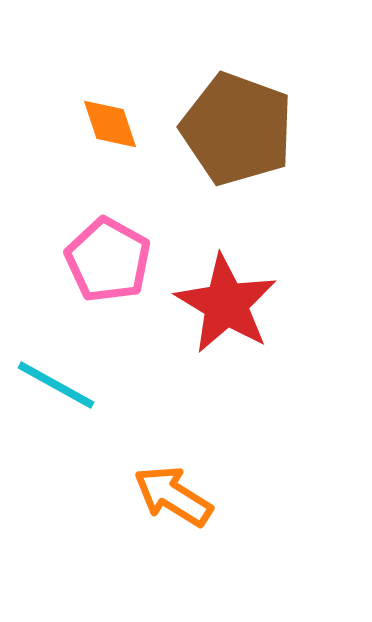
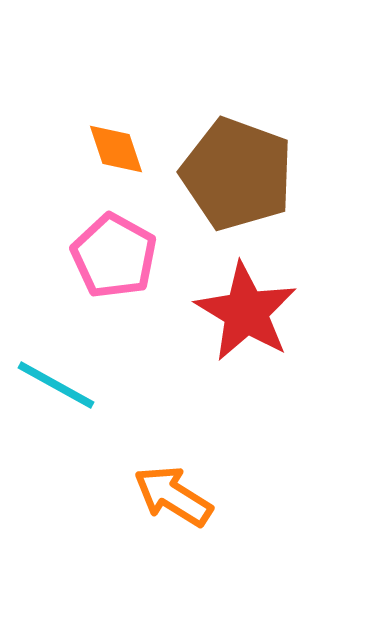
orange diamond: moved 6 px right, 25 px down
brown pentagon: moved 45 px down
pink pentagon: moved 6 px right, 4 px up
red star: moved 20 px right, 8 px down
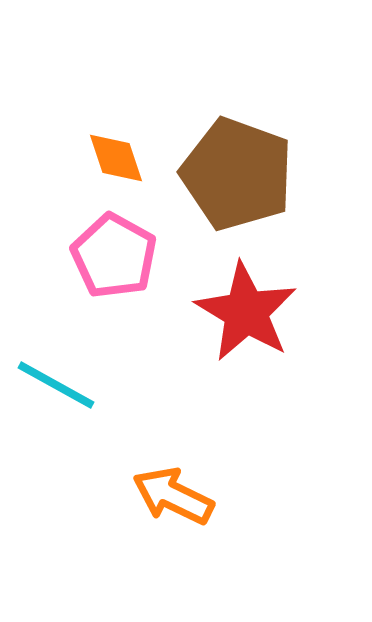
orange diamond: moved 9 px down
orange arrow: rotated 6 degrees counterclockwise
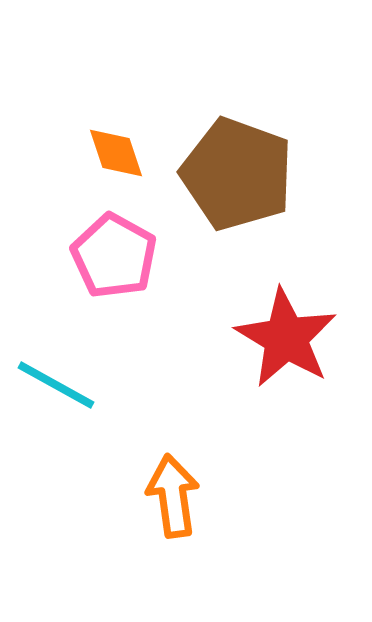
orange diamond: moved 5 px up
red star: moved 40 px right, 26 px down
orange arrow: rotated 56 degrees clockwise
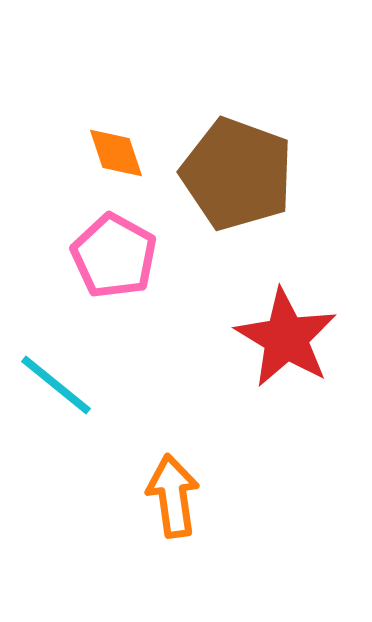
cyan line: rotated 10 degrees clockwise
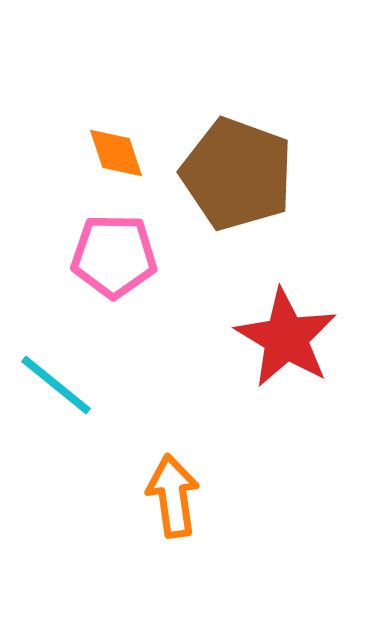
pink pentagon: rotated 28 degrees counterclockwise
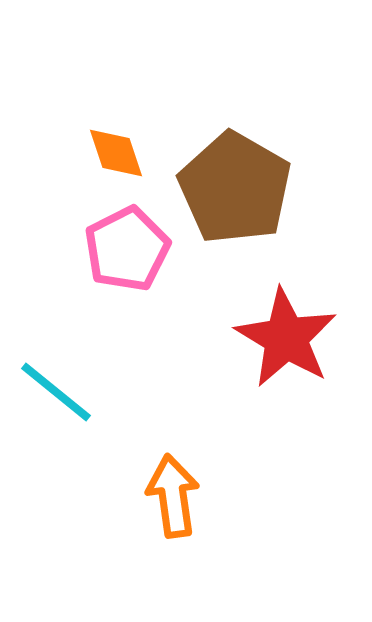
brown pentagon: moved 2 px left, 14 px down; rotated 10 degrees clockwise
pink pentagon: moved 13 px right, 7 px up; rotated 28 degrees counterclockwise
cyan line: moved 7 px down
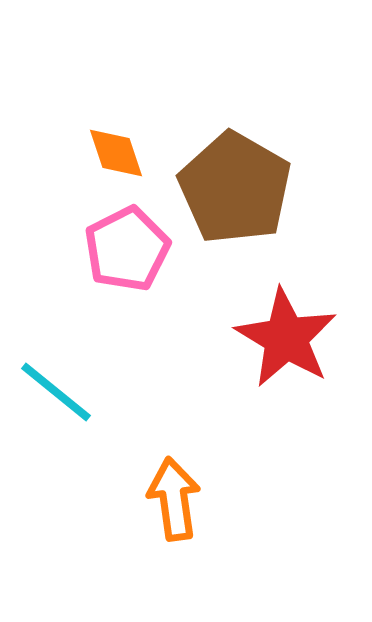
orange arrow: moved 1 px right, 3 px down
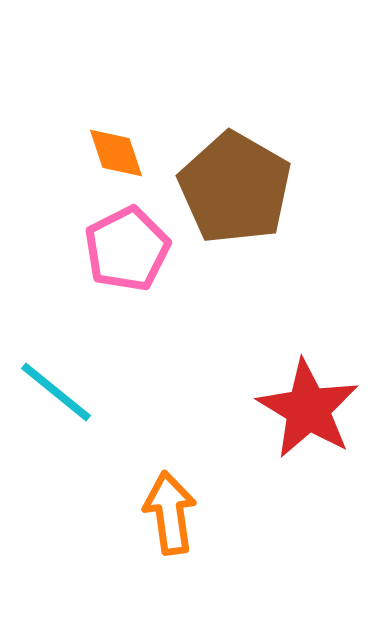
red star: moved 22 px right, 71 px down
orange arrow: moved 4 px left, 14 px down
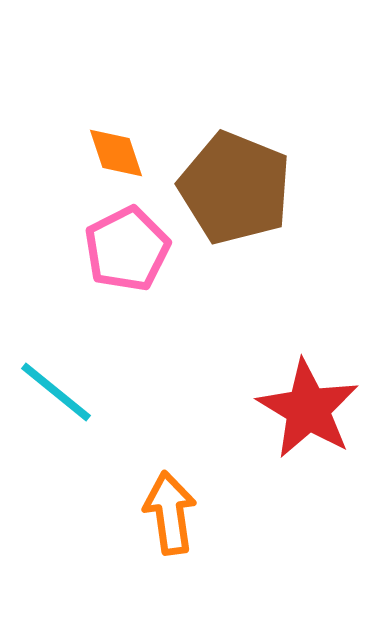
brown pentagon: rotated 8 degrees counterclockwise
